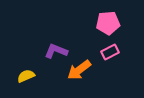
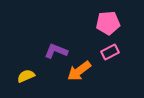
orange arrow: moved 1 px down
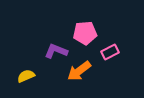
pink pentagon: moved 23 px left, 10 px down
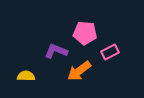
pink pentagon: rotated 10 degrees clockwise
yellow semicircle: rotated 24 degrees clockwise
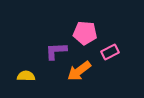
purple L-shape: rotated 25 degrees counterclockwise
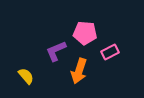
purple L-shape: rotated 20 degrees counterclockwise
orange arrow: rotated 35 degrees counterclockwise
yellow semicircle: rotated 48 degrees clockwise
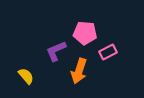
pink rectangle: moved 2 px left
